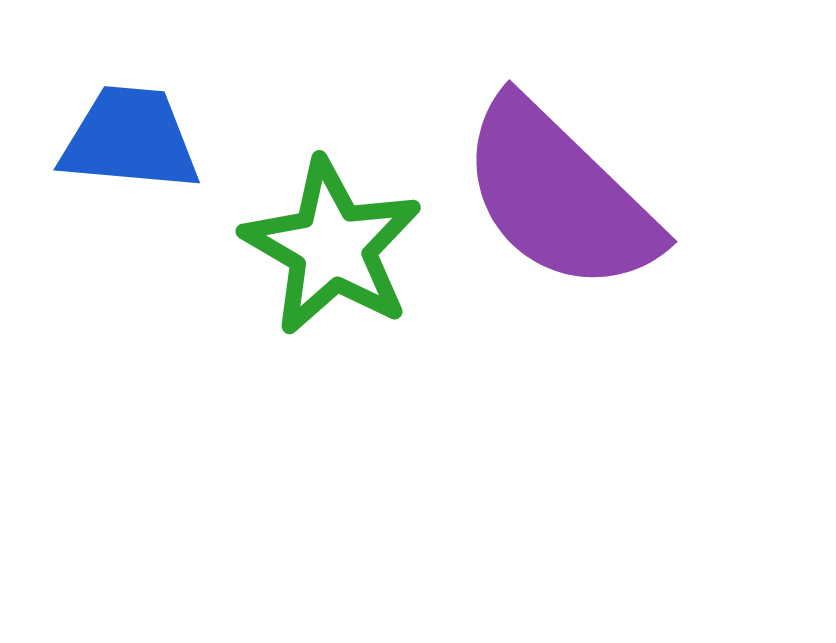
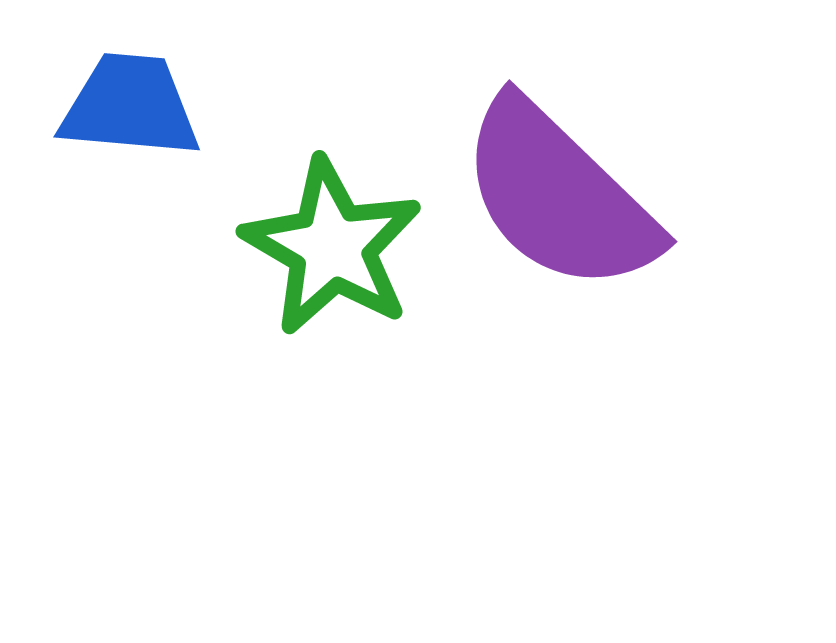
blue trapezoid: moved 33 px up
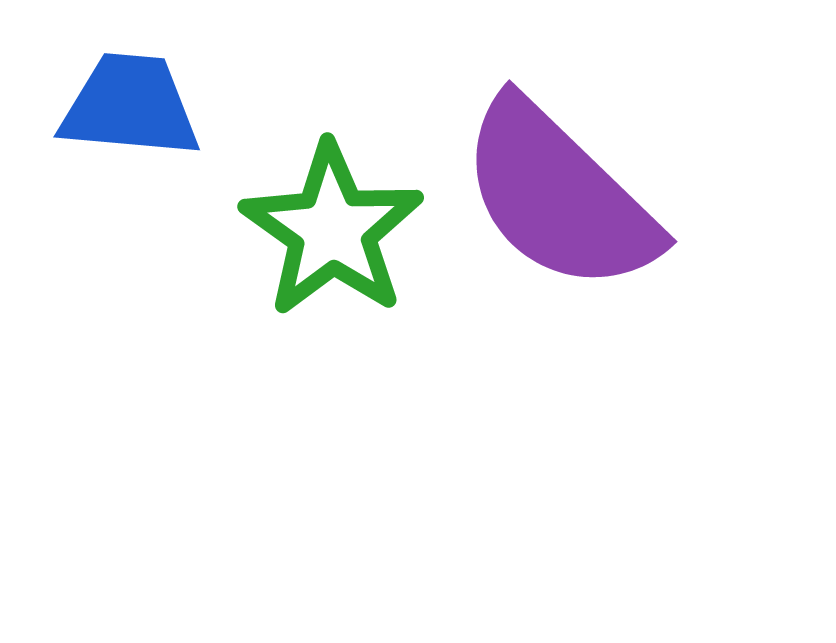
green star: moved 17 px up; rotated 5 degrees clockwise
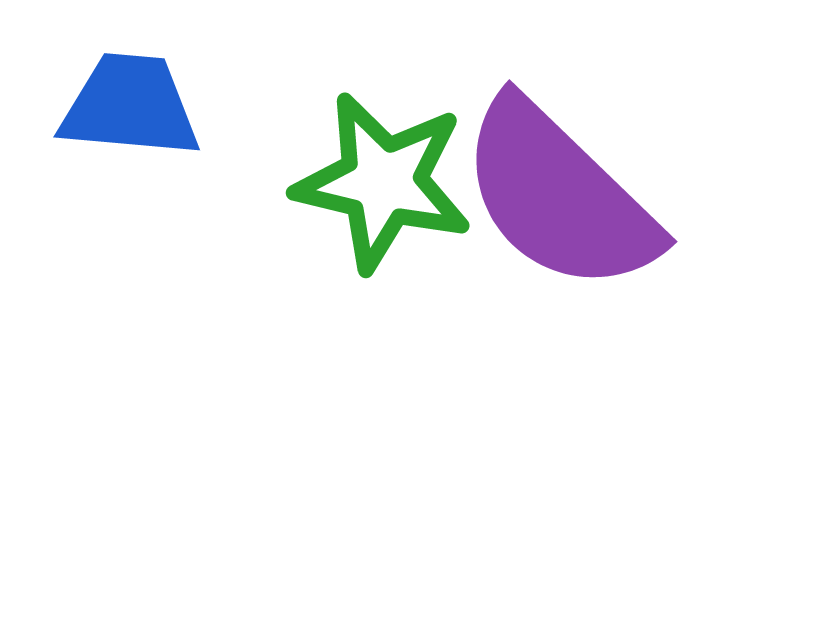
green star: moved 51 px right, 48 px up; rotated 22 degrees counterclockwise
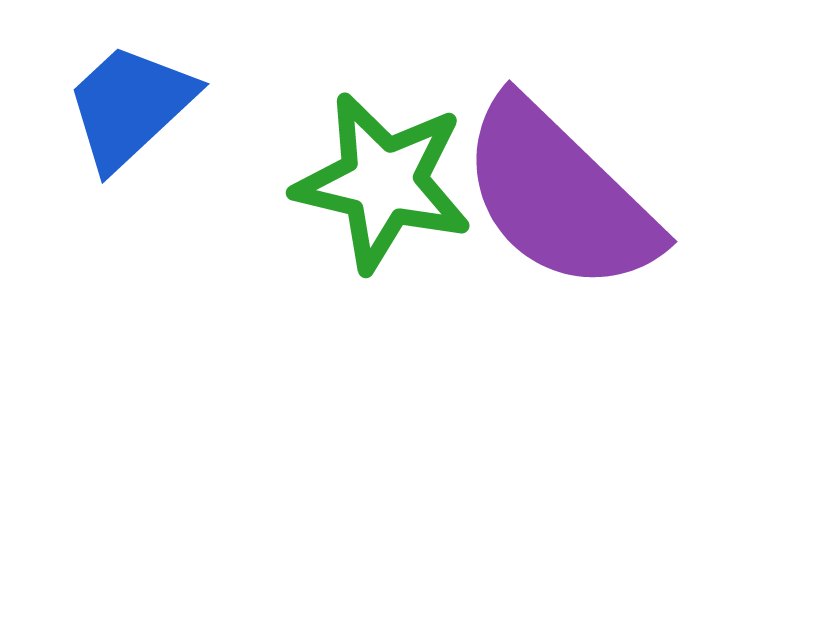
blue trapezoid: rotated 48 degrees counterclockwise
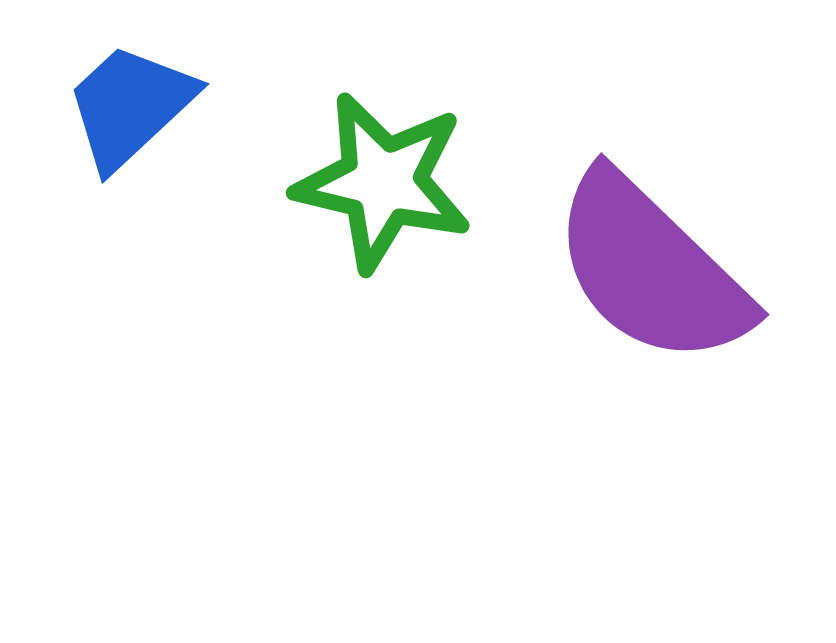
purple semicircle: moved 92 px right, 73 px down
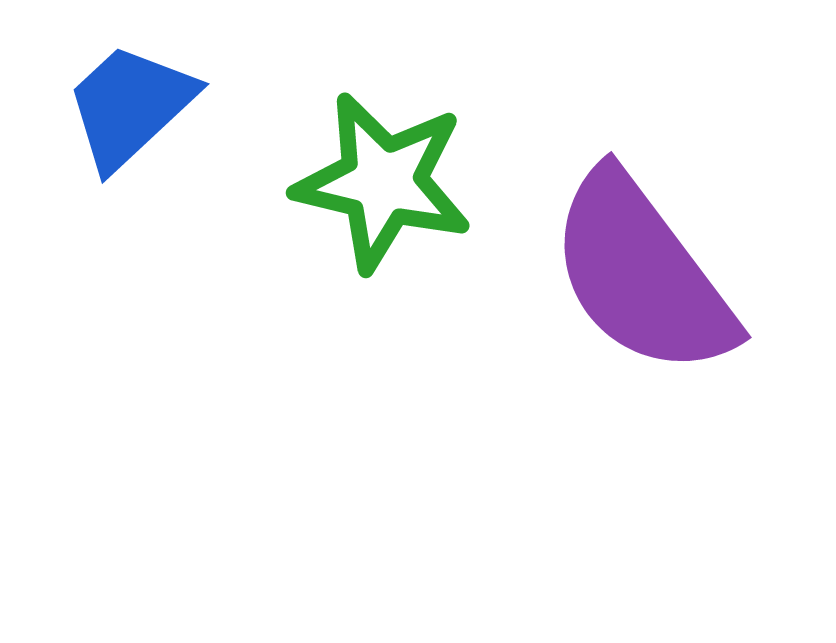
purple semicircle: moved 9 px left, 5 px down; rotated 9 degrees clockwise
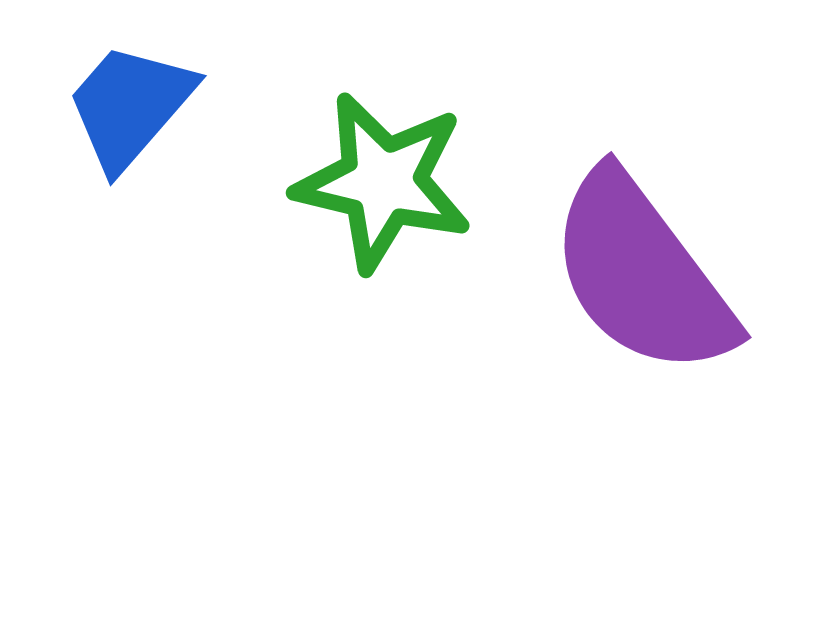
blue trapezoid: rotated 6 degrees counterclockwise
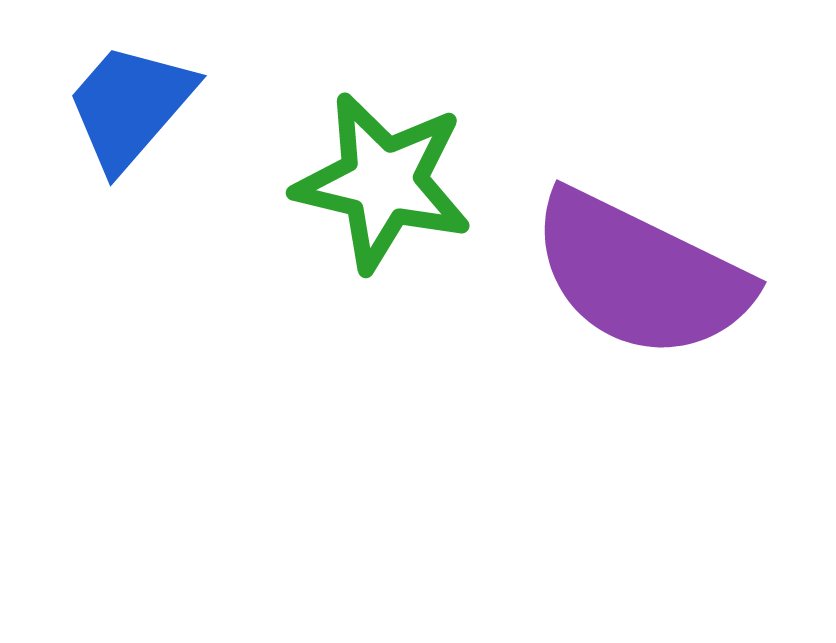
purple semicircle: moved 2 px left, 1 px down; rotated 27 degrees counterclockwise
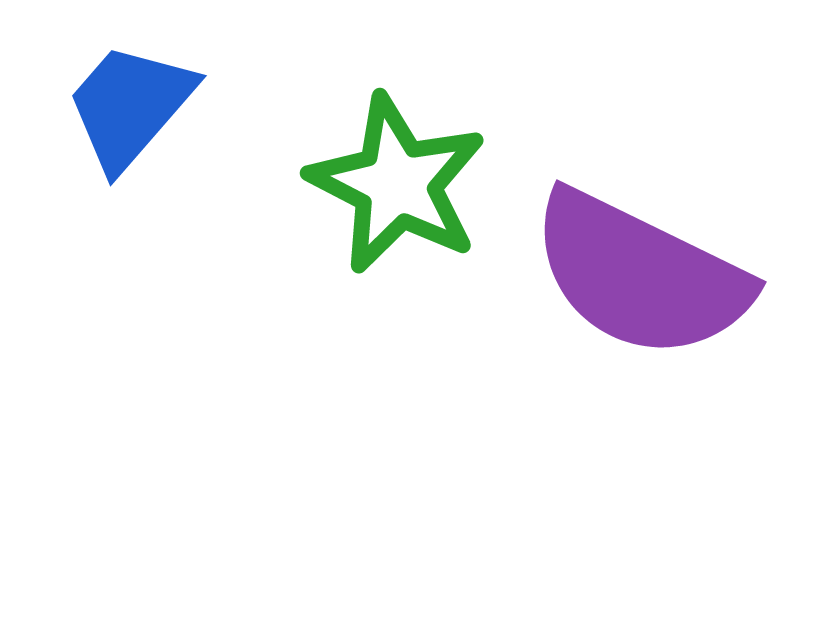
green star: moved 14 px right, 2 px down; rotated 14 degrees clockwise
